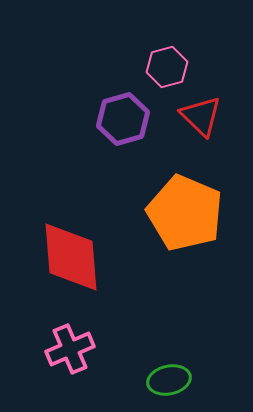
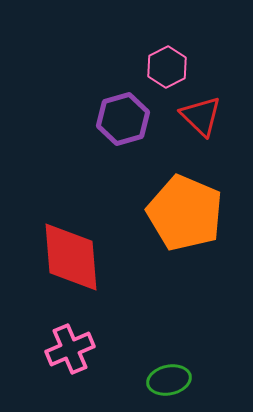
pink hexagon: rotated 12 degrees counterclockwise
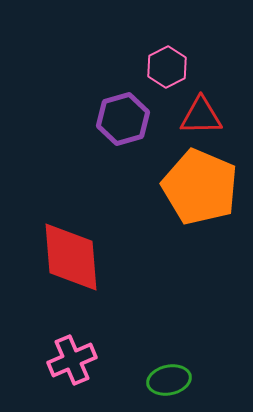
red triangle: rotated 45 degrees counterclockwise
orange pentagon: moved 15 px right, 26 px up
pink cross: moved 2 px right, 11 px down
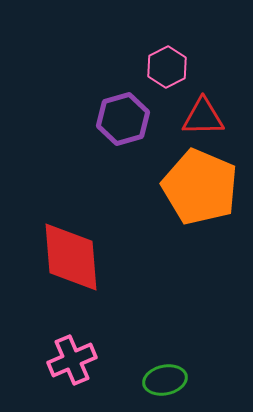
red triangle: moved 2 px right, 1 px down
green ellipse: moved 4 px left
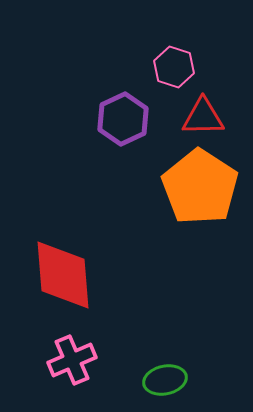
pink hexagon: moved 7 px right; rotated 15 degrees counterclockwise
purple hexagon: rotated 9 degrees counterclockwise
orange pentagon: rotated 10 degrees clockwise
red diamond: moved 8 px left, 18 px down
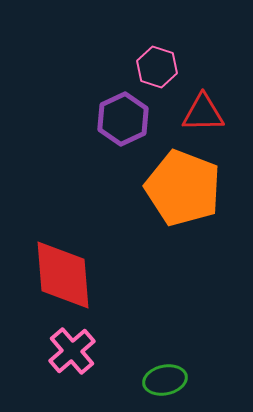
pink hexagon: moved 17 px left
red triangle: moved 4 px up
orange pentagon: moved 17 px left, 1 px down; rotated 12 degrees counterclockwise
pink cross: moved 9 px up; rotated 18 degrees counterclockwise
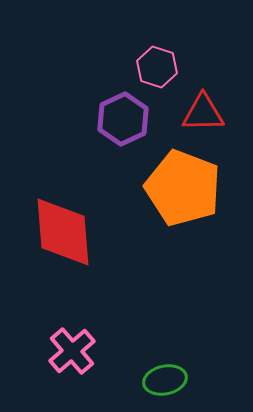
red diamond: moved 43 px up
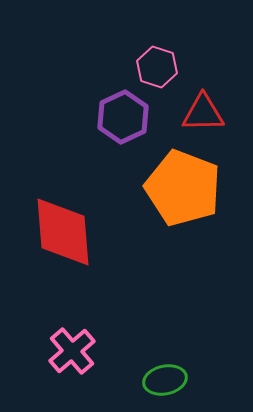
purple hexagon: moved 2 px up
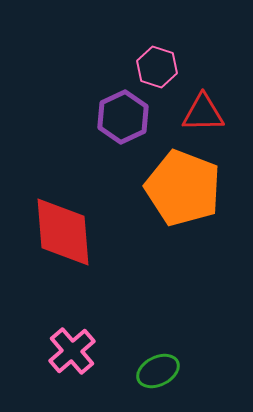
green ellipse: moved 7 px left, 9 px up; rotated 15 degrees counterclockwise
